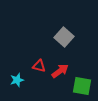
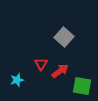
red triangle: moved 2 px right, 2 px up; rotated 48 degrees clockwise
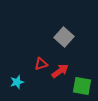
red triangle: rotated 40 degrees clockwise
cyan star: moved 2 px down
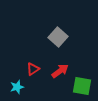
gray square: moved 6 px left
red triangle: moved 8 px left, 5 px down; rotated 16 degrees counterclockwise
cyan star: moved 5 px down
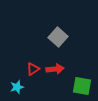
red arrow: moved 5 px left, 2 px up; rotated 30 degrees clockwise
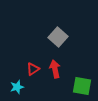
red arrow: rotated 96 degrees counterclockwise
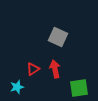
gray square: rotated 18 degrees counterclockwise
green square: moved 3 px left, 2 px down; rotated 18 degrees counterclockwise
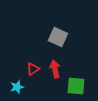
green square: moved 3 px left, 2 px up; rotated 12 degrees clockwise
